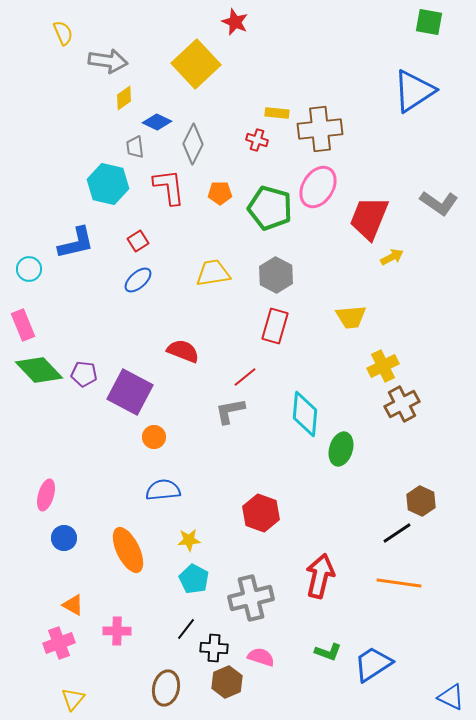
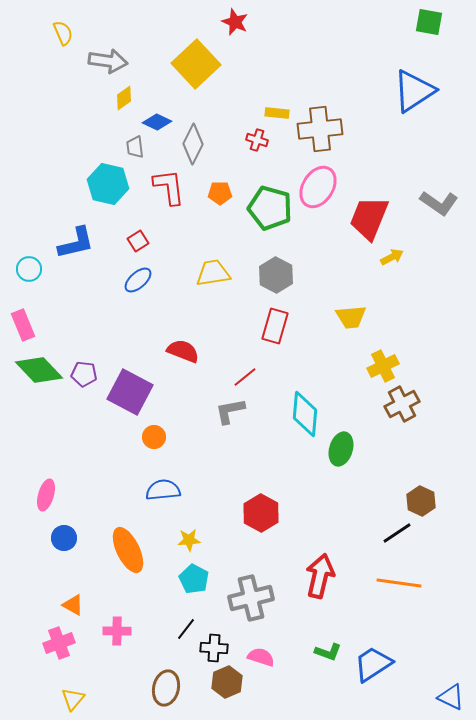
red hexagon at (261, 513): rotated 9 degrees clockwise
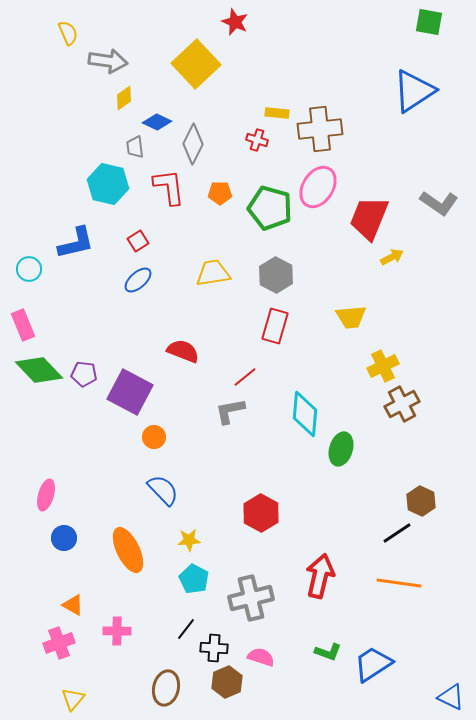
yellow semicircle at (63, 33): moved 5 px right
blue semicircle at (163, 490): rotated 52 degrees clockwise
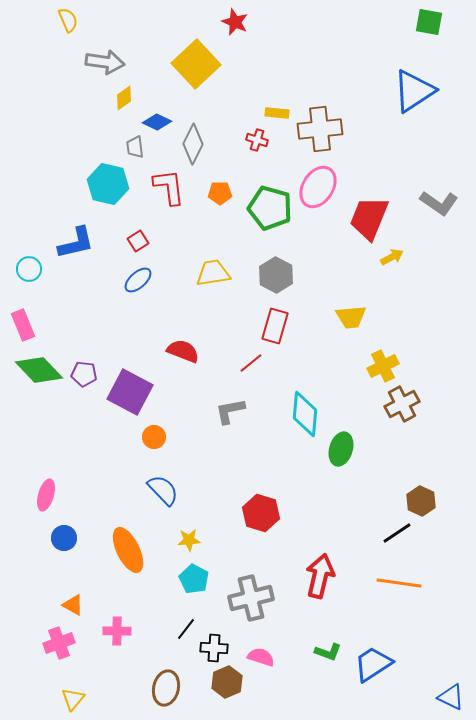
yellow semicircle at (68, 33): moved 13 px up
gray arrow at (108, 61): moved 3 px left, 1 px down
red line at (245, 377): moved 6 px right, 14 px up
red hexagon at (261, 513): rotated 12 degrees counterclockwise
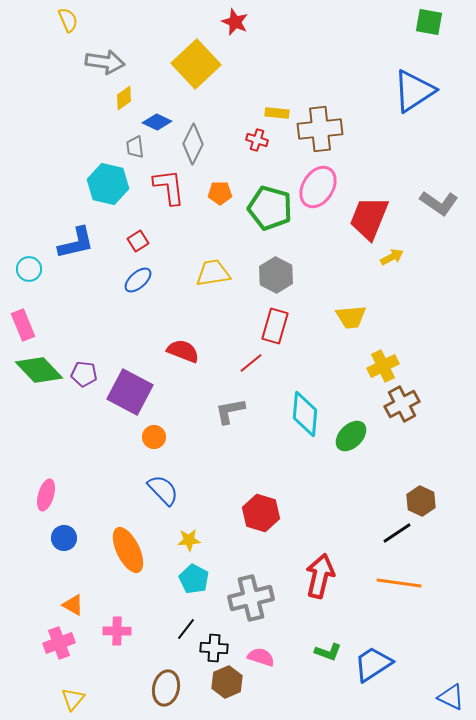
green ellipse at (341, 449): moved 10 px right, 13 px up; rotated 28 degrees clockwise
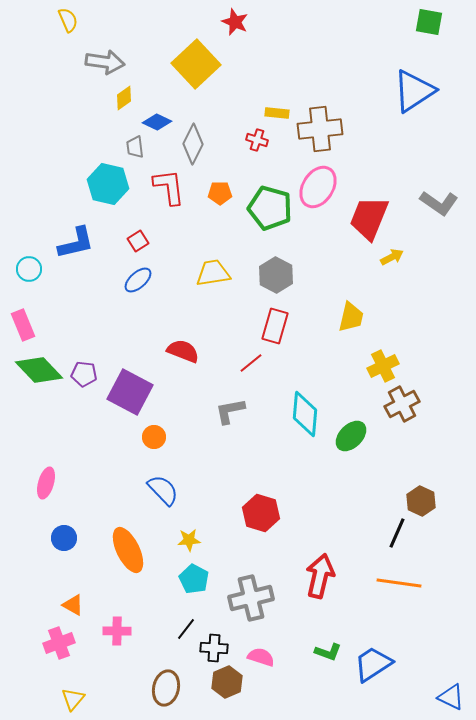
yellow trapezoid at (351, 317): rotated 72 degrees counterclockwise
pink ellipse at (46, 495): moved 12 px up
black line at (397, 533): rotated 32 degrees counterclockwise
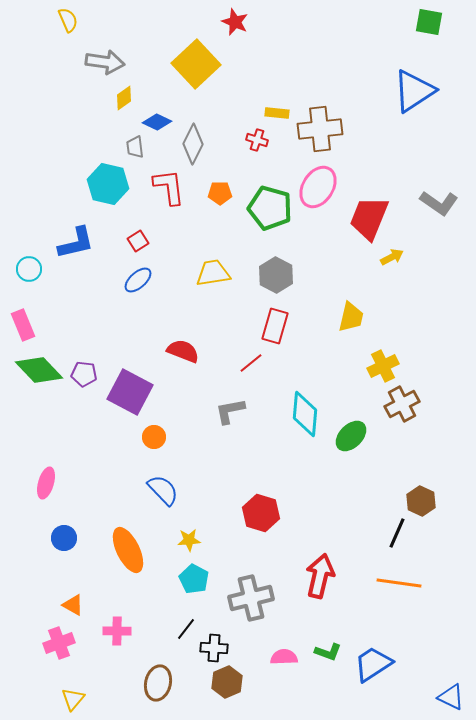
pink semicircle at (261, 657): moved 23 px right; rotated 20 degrees counterclockwise
brown ellipse at (166, 688): moved 8 px left, 5 px up
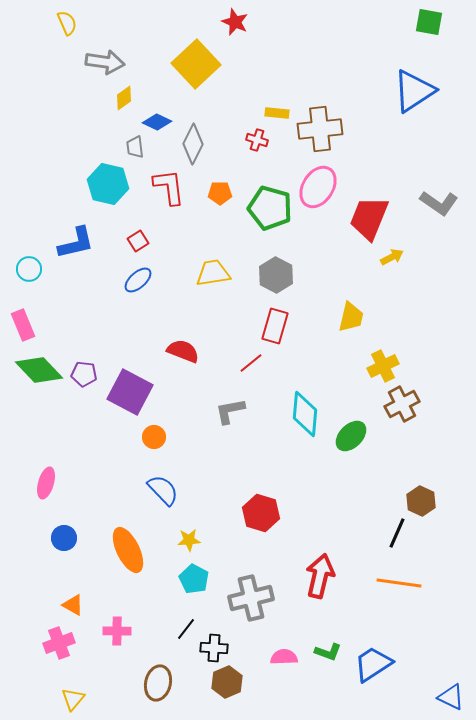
yellow semicircle at (68, 20): moved 1 px left, 3 px down
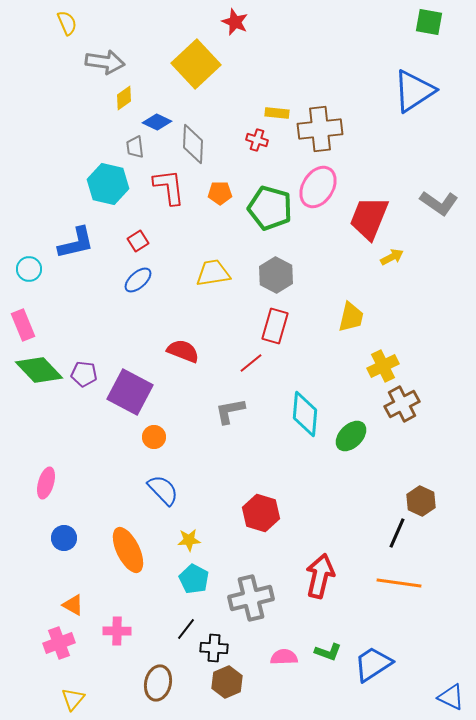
gray diamond at (193, 144): rotated 24 degrees counterclockwise
